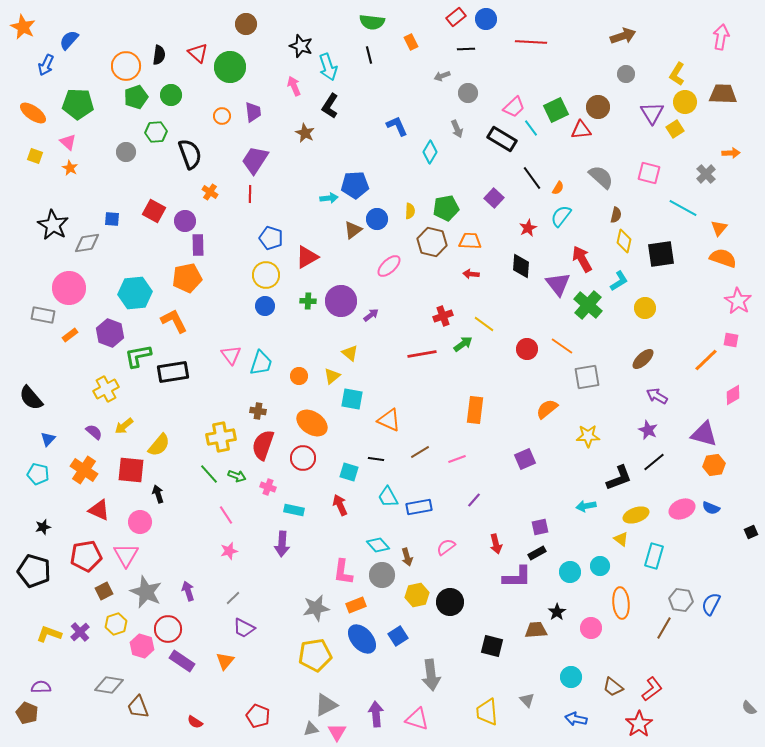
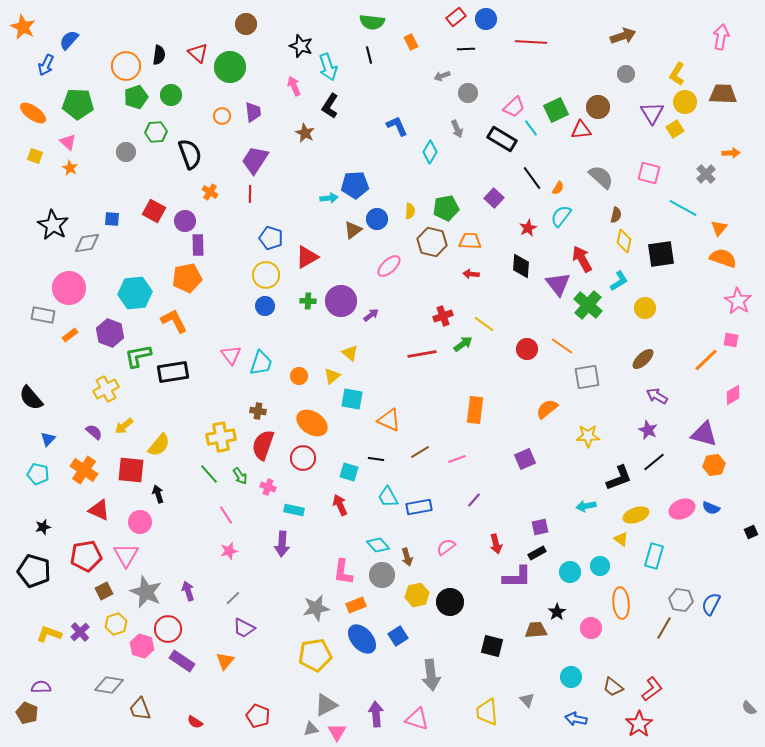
green arrow at (237, 476): moved 3 px right; rotated 36 degrees clockwise
brown trapezoid at (138, 707): moved 2 px right, 2 px down
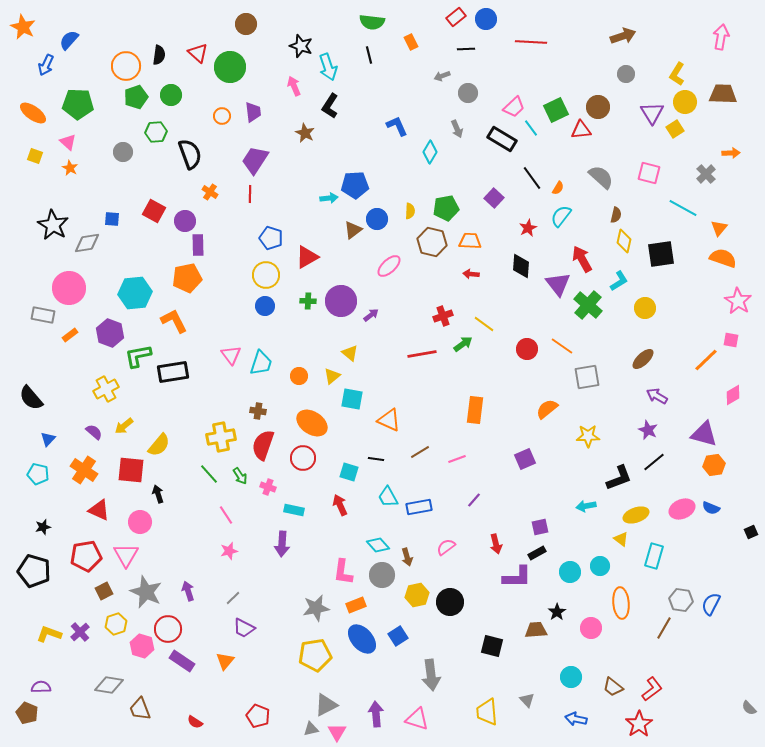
gray circle at (126, 152): moved 3 px left
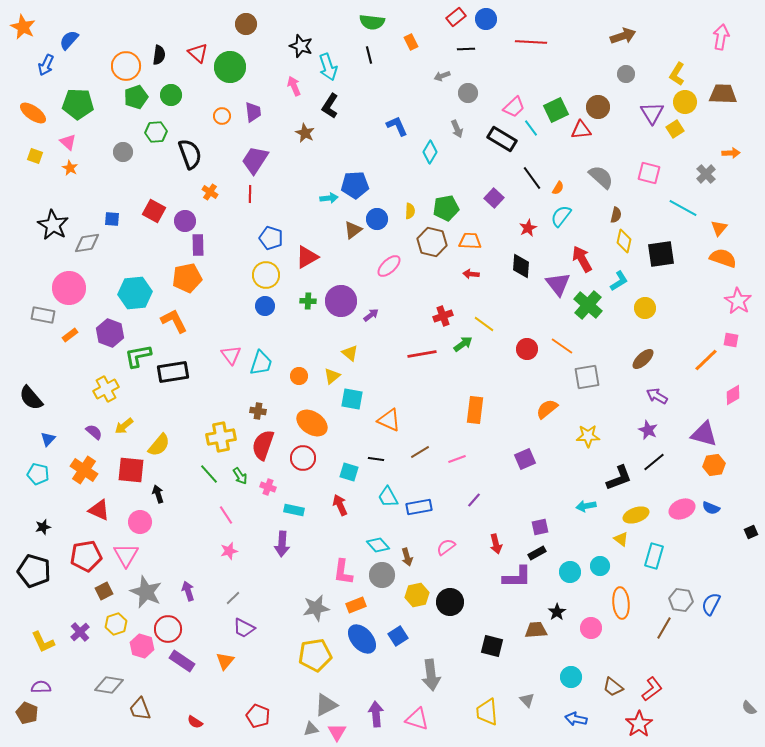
yellow L-shape at (49, 634): moved 6 px left, 8 px down; rotated 135 degrees counterclockwise
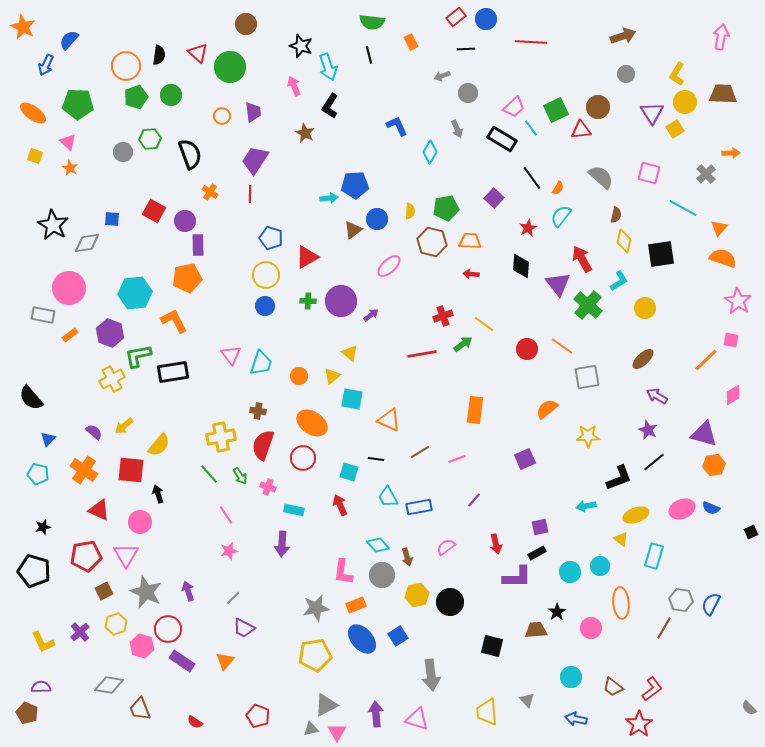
green hexagon at (156, 132): moved 6 px left, 7 px down
yellow cross at (106, 389): moved 6 px right, 10 px up
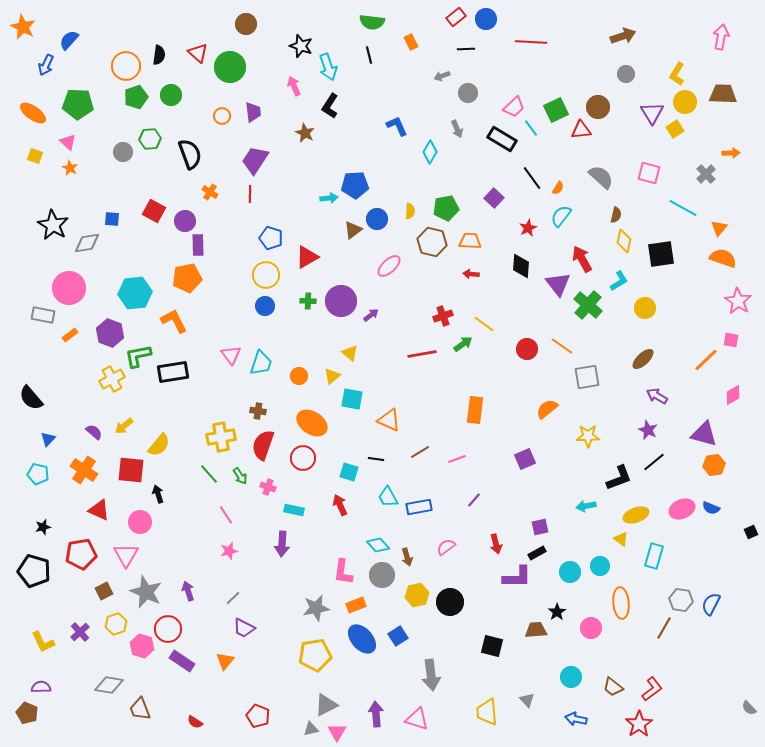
red pentagon at (86, 556): moved 5 px left, 2 px up
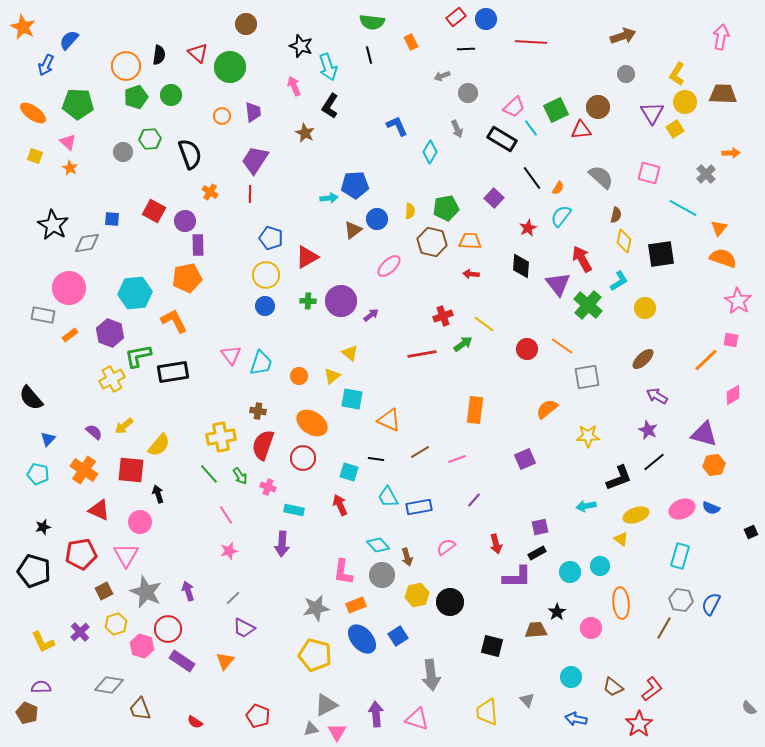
cyan rectangle at (654, 556): moved 26 px right
yellow pentagon at (315, 655): rotated 24 degrees clockwise
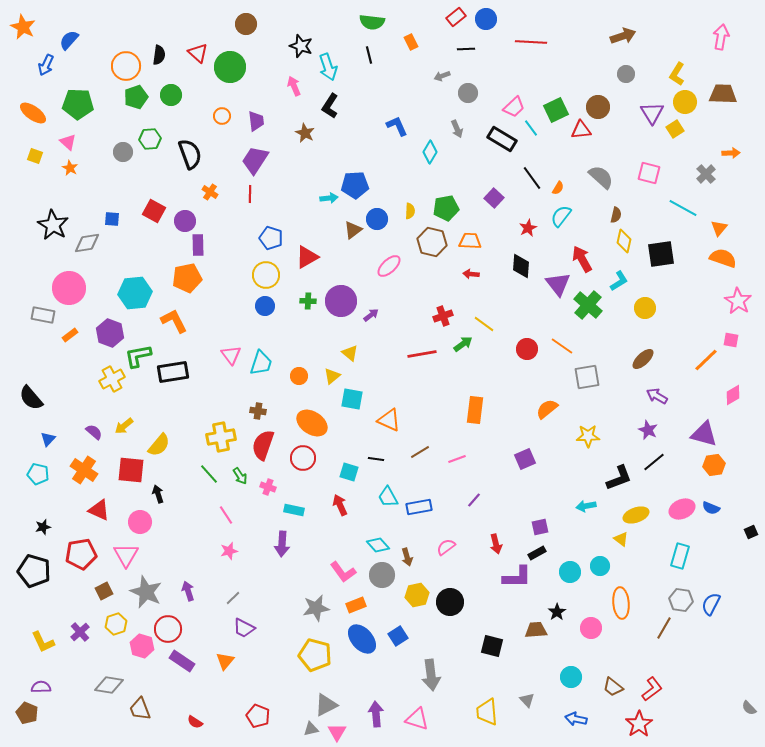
purple trapezoid at (253, 112): moved 3 px right, 9 px down
pink L-shape at (343, 572): rotated 44 degrees counterclockwise
